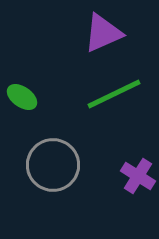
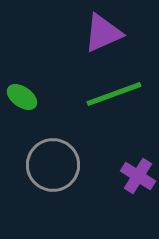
green line: rotated 6 degrees clockwise
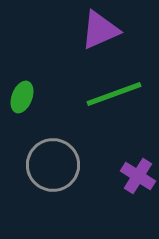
purple triangle: moved 3 px left, 3 px up
green ellipse: rotated 76 degrees clockwise
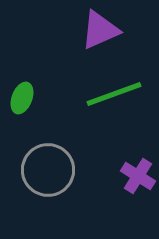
green ellipse: moved 1 px down
gray circle: moved 5 px left, 5 px down
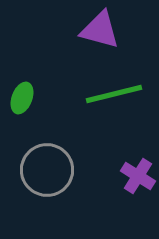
purple triangle: rotated 39 degrees clockwise
green line: rotated 6 degrees clockwise
gray circle: moved 1 px left
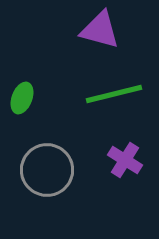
purple cross: moved 13 px left, 16 px up
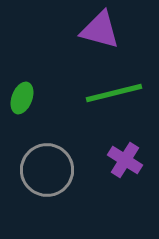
green line: moved 1 px up
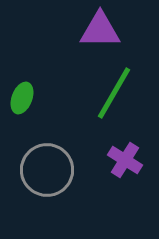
purple triangle: rotated 15 degrees counterclockwise
green line: rotated 46 degrees counterclockwise
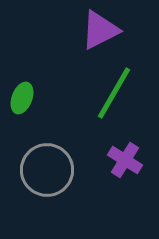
purple triangle: rotated 27 degrees counterclockwise
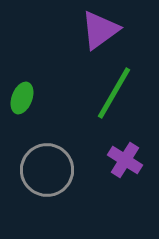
purple triangle: rotated 9 degrees counterclockwise
